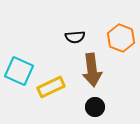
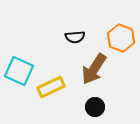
brown arrow: moved 2 px right, 1 px up; rotated 40 degrees clockwise
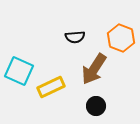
black circle: moved 1 px right, 1 px up
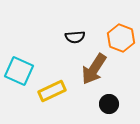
yellow rectangle: moved 1 px right, 4 px down
black circle: moved 13 px right, 2 px up
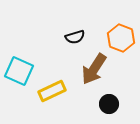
black semicircle: rotated 12 degrees counterclockwise
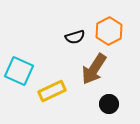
orange hexagon: moved 12 px left, 7 px up; rotated 12 degrees clockwise
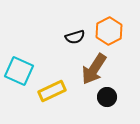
black circle: moved 2 px left, 7 px up
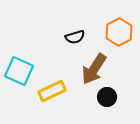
orange hexagon: moved 10 px right, 1 px down
